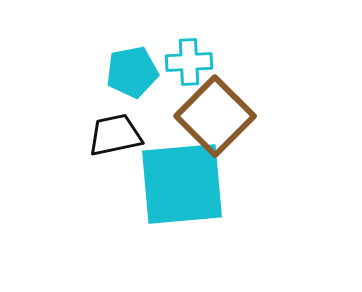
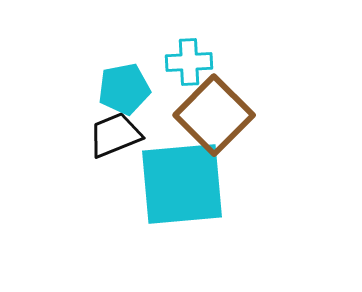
cyan pentagon: moved 8 px left, 17 px down
brown square: moved 1 px left, 1 px up
black trapezoid: rotated 10 degrees counterclockwise
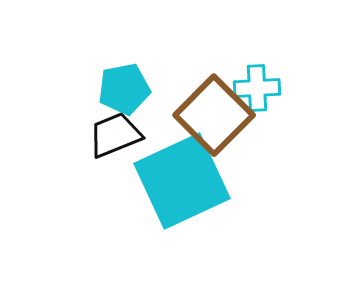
cyan cross: moved 68 px right, 26 px down
cyan square: moved 3 px up; rotated 20 degrees counterclockwise
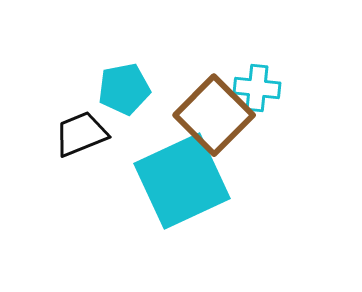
cyan cross: rotated 9 degrees clockwise
black trapezoid: moved 34 px left, 1 px up
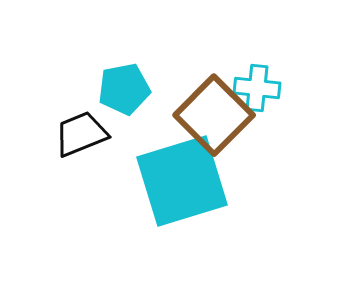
cyan square: rotated 8 degrees clockwise
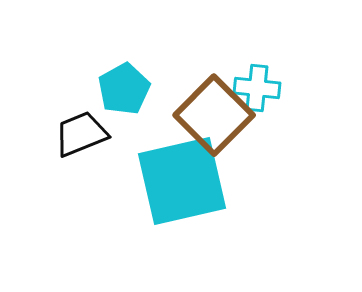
cyan pentagon: rotated 18 degrees counterclockwise
cyan square: rotated 4 degrees clockwise
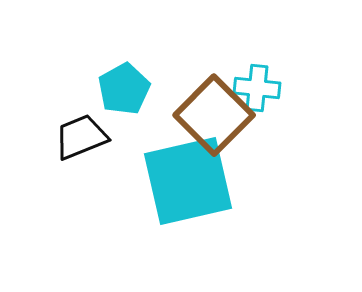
black trapezoid: moved 3 px down
cyan square: moved 6 px right
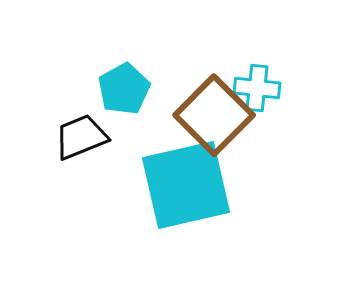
cyan square: moved 2 px left, 4 px down
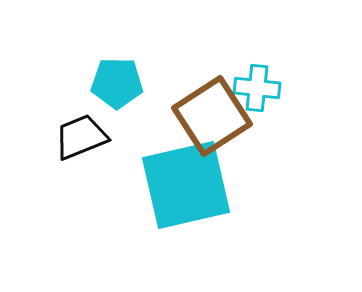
cyan pentagon: moved 7 px left, 6 px up; rotated 30 degrees clockwise
brown square: moved 2 px left, 1 px down; rotated 12 degrees clockwise
